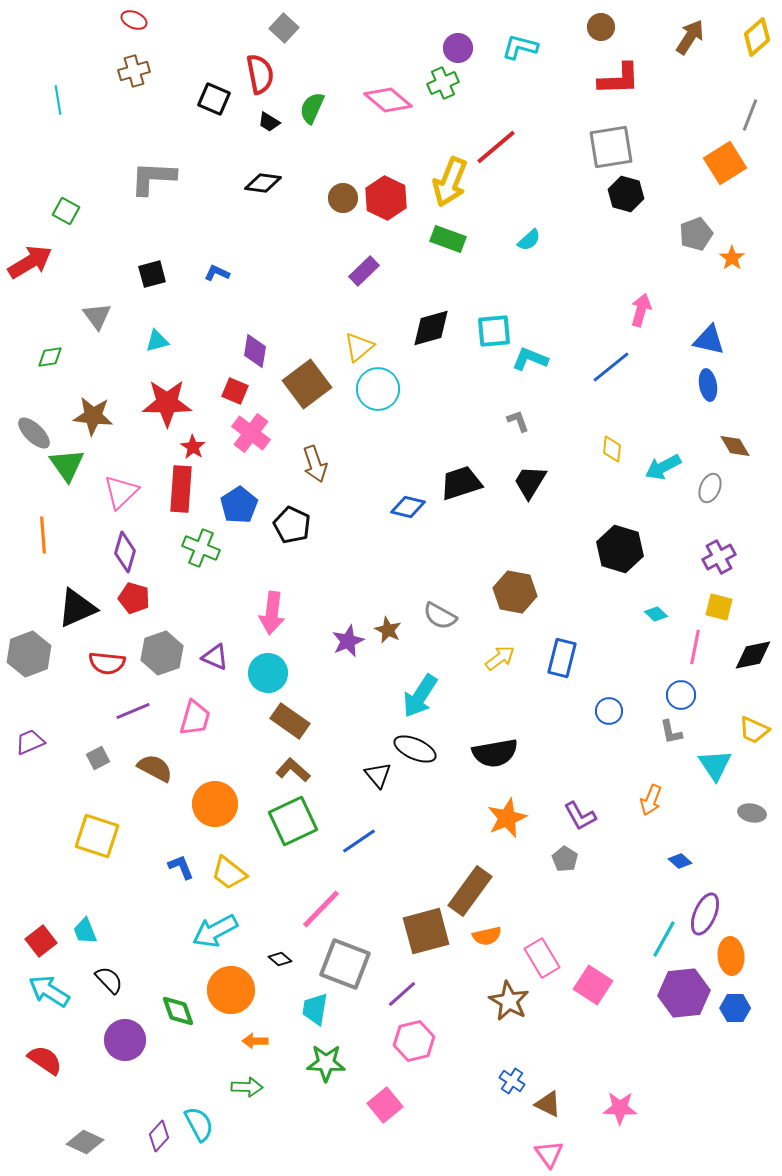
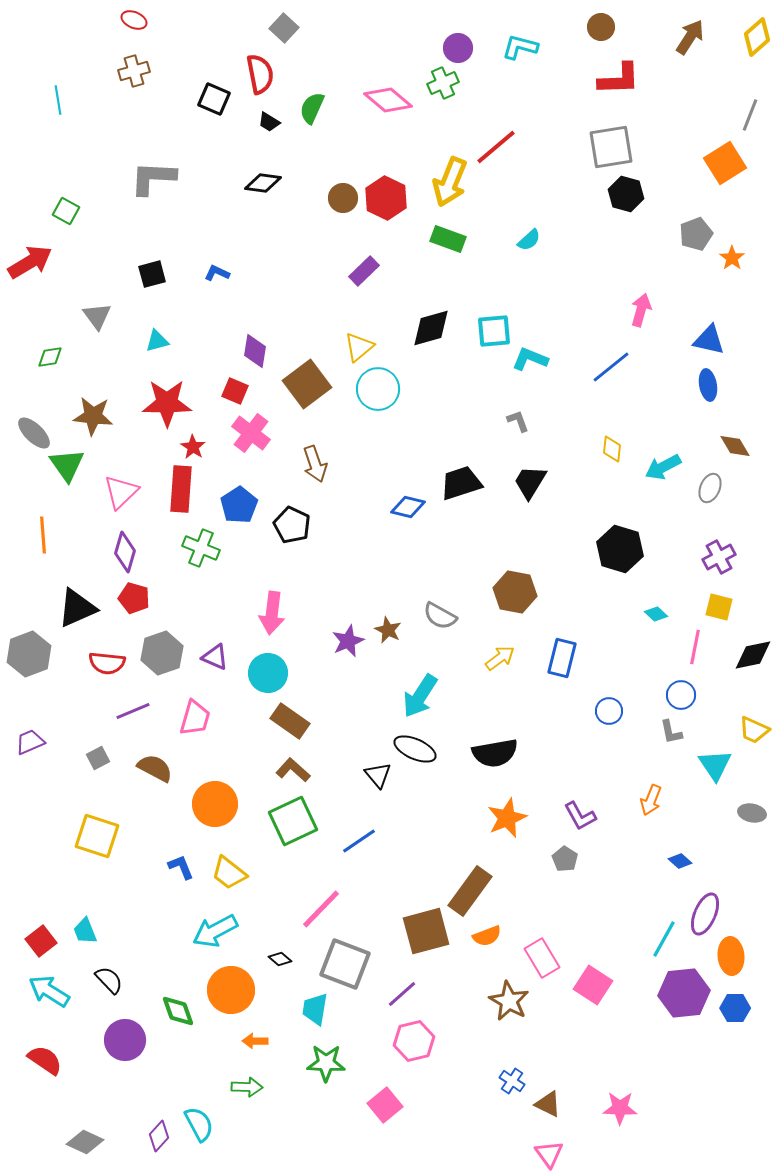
orange semicircle at (487, 936): rotated 8 degrees counterclockwise
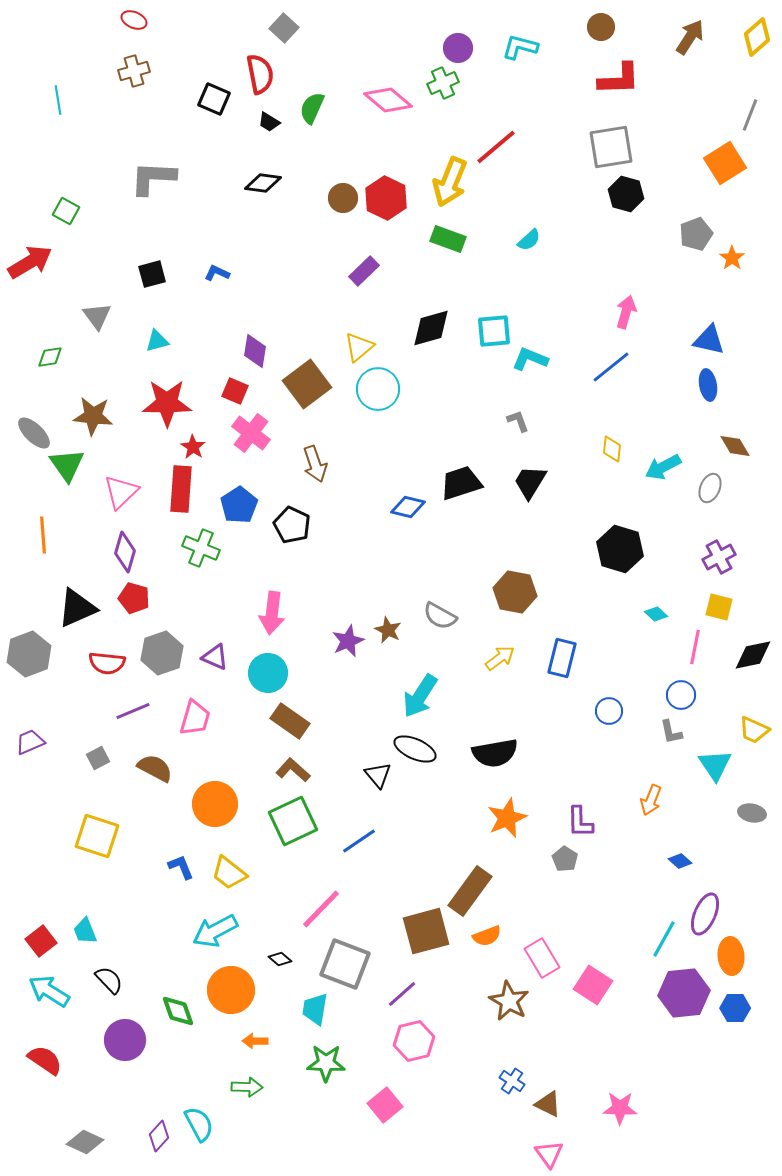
pink arrow at (641, 310): moved 15 px left, 2 px down
purple L-shape at (580, 816): moved 6 px down; rotated 28 degrees clockwise
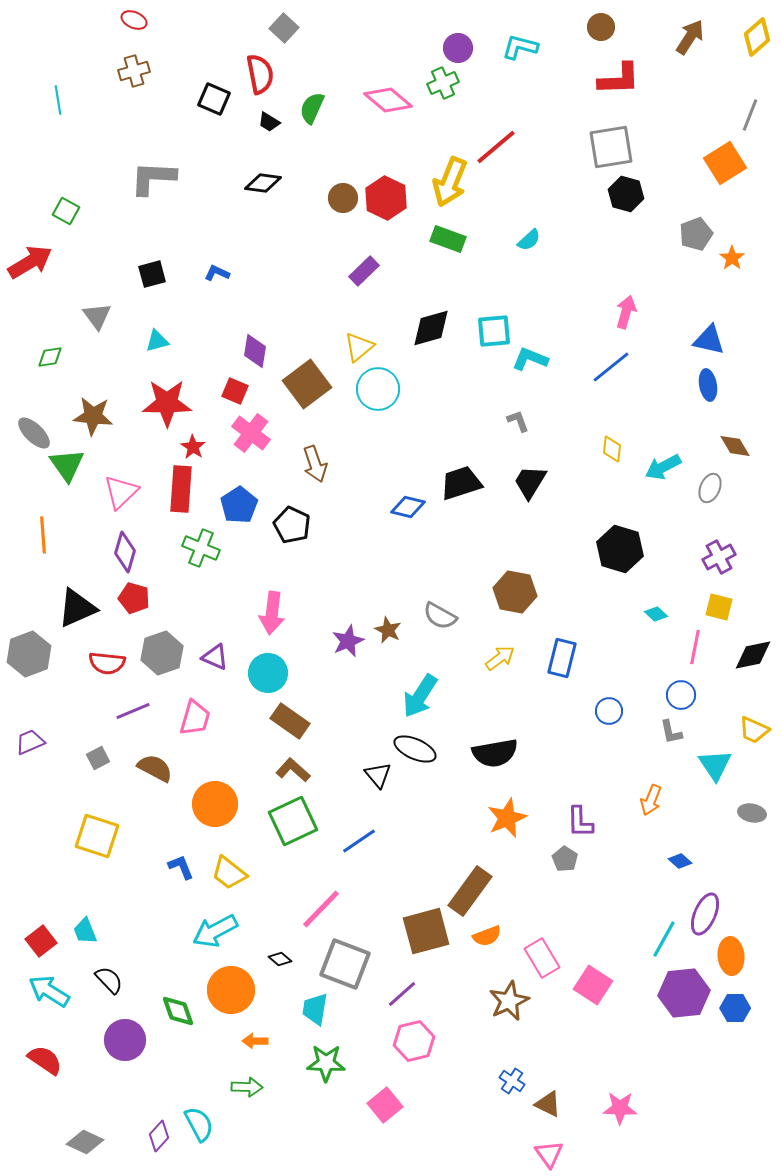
brown star at (509, 1001): rotated 18 degrees clockwise
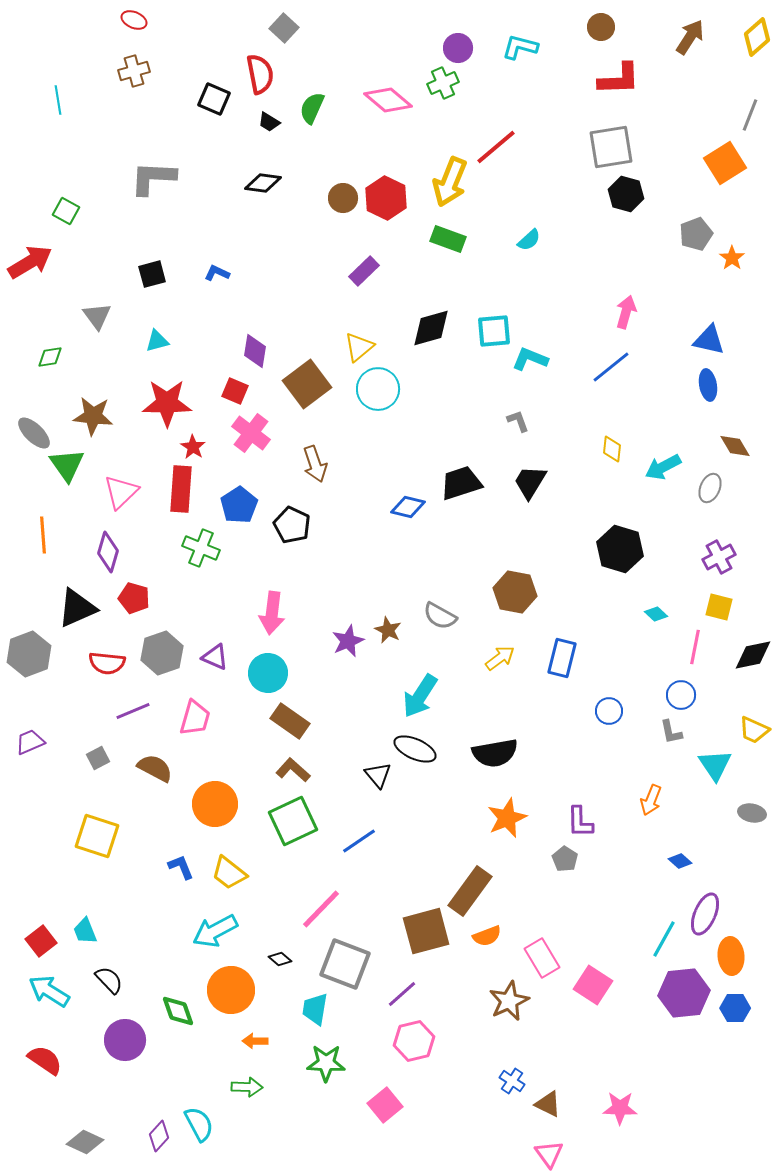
purple diamond at (125, 552): moved 17 px left
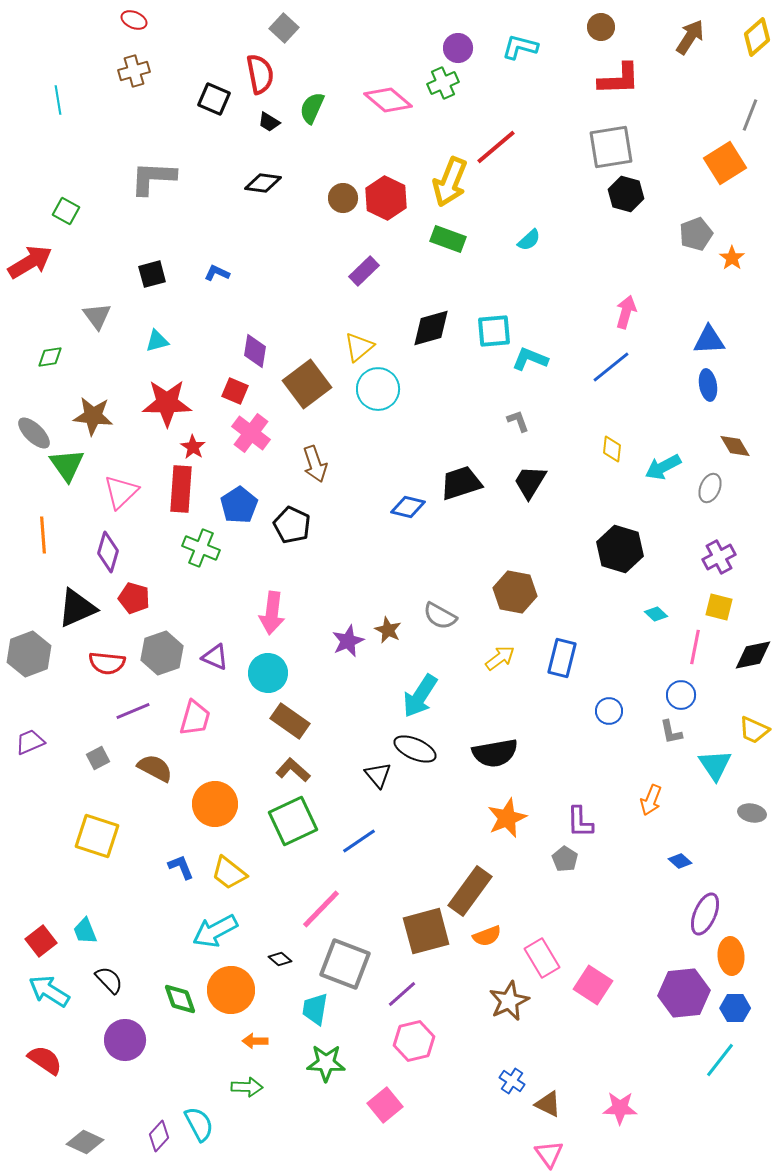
blue triangle at (709, 340): rotated 16 degrees counterclockwise
cyan line at (664, 939): moved 56 px right, 121 px down; rotated 9 degrees clockwise
green diamond at (178, 1011): moved 2 px right, 12 px up
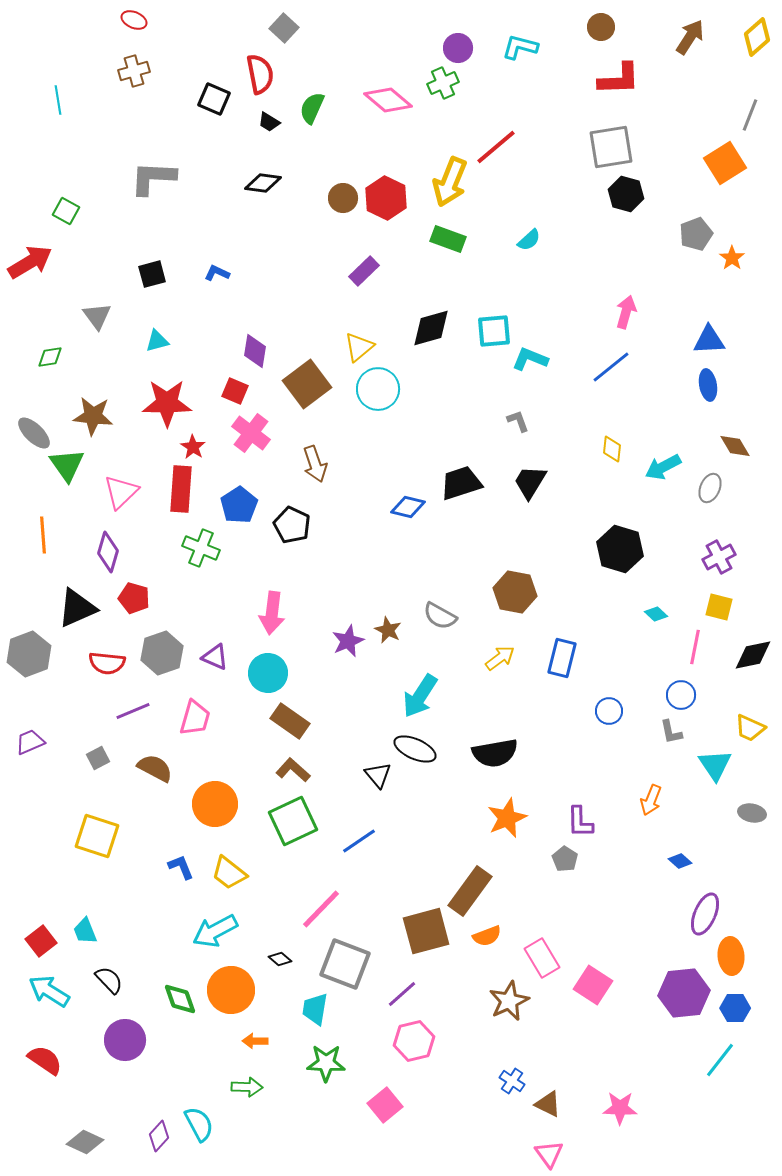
yellow trapezoid at (754, 730): moved 4 px left, 2 px up
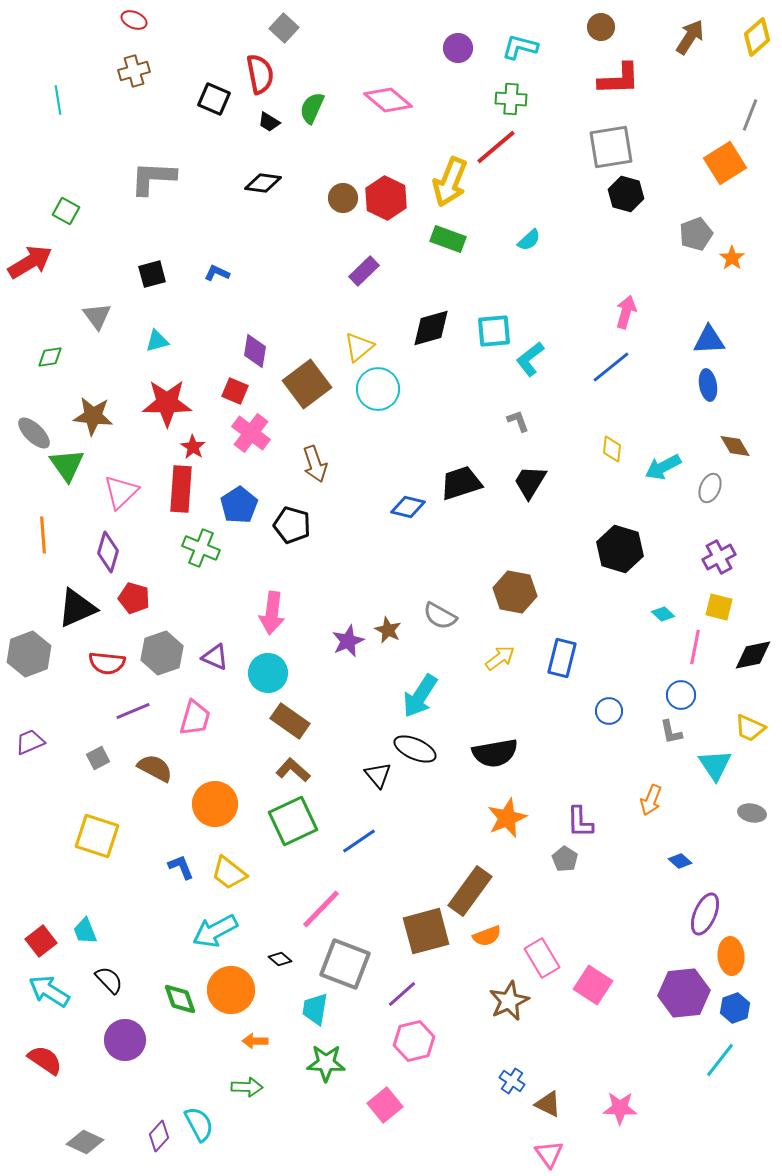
green cross at (443, 83): moved 68 px right, 16 px down; rotated 28 degrees clockwise
cyan L-shape at (530, 359): rotated 60 degrees counterclockwise
black pentagon at (292, 525): rotated 9 degrees counterclockwise
cyan diamond at (656, 614): moved 7 px right
blue hexagon at (735, 1008): rotated 20 degrees counterclockwise
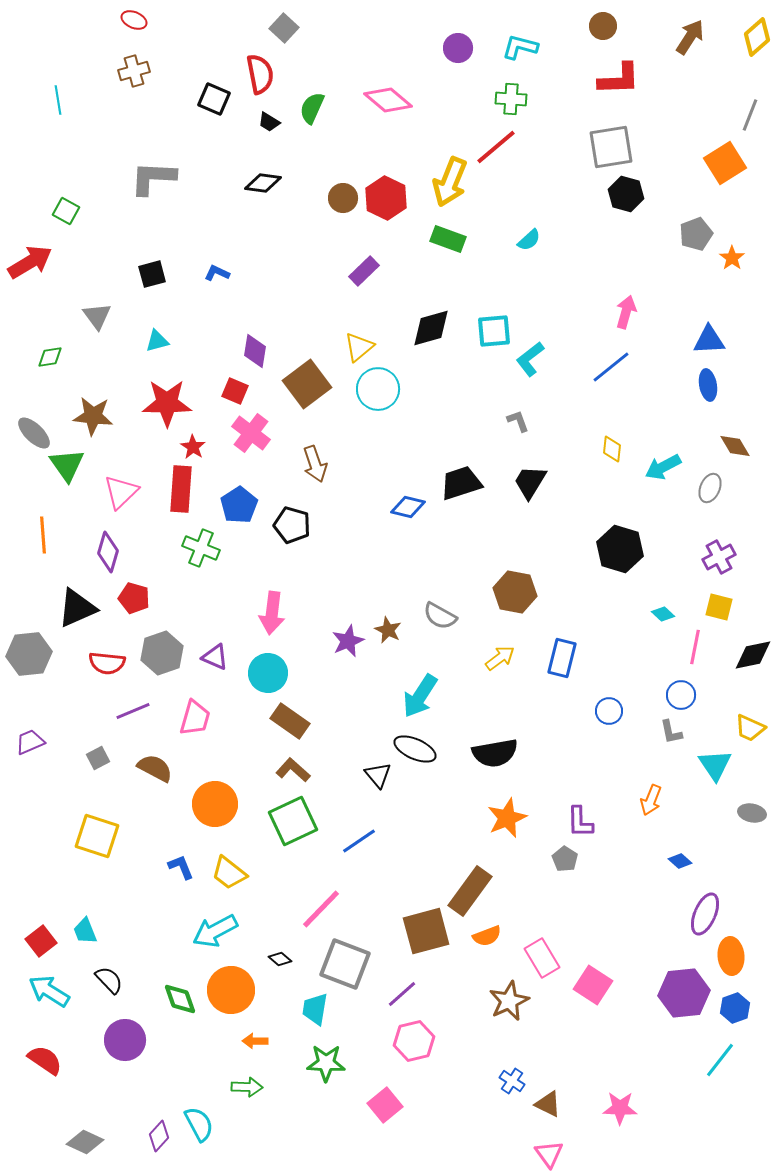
brown circle at (601, 27): moved 2 px right, 1 px up
gray hexagon at (29, 654): rotated 15 degrees clockwise
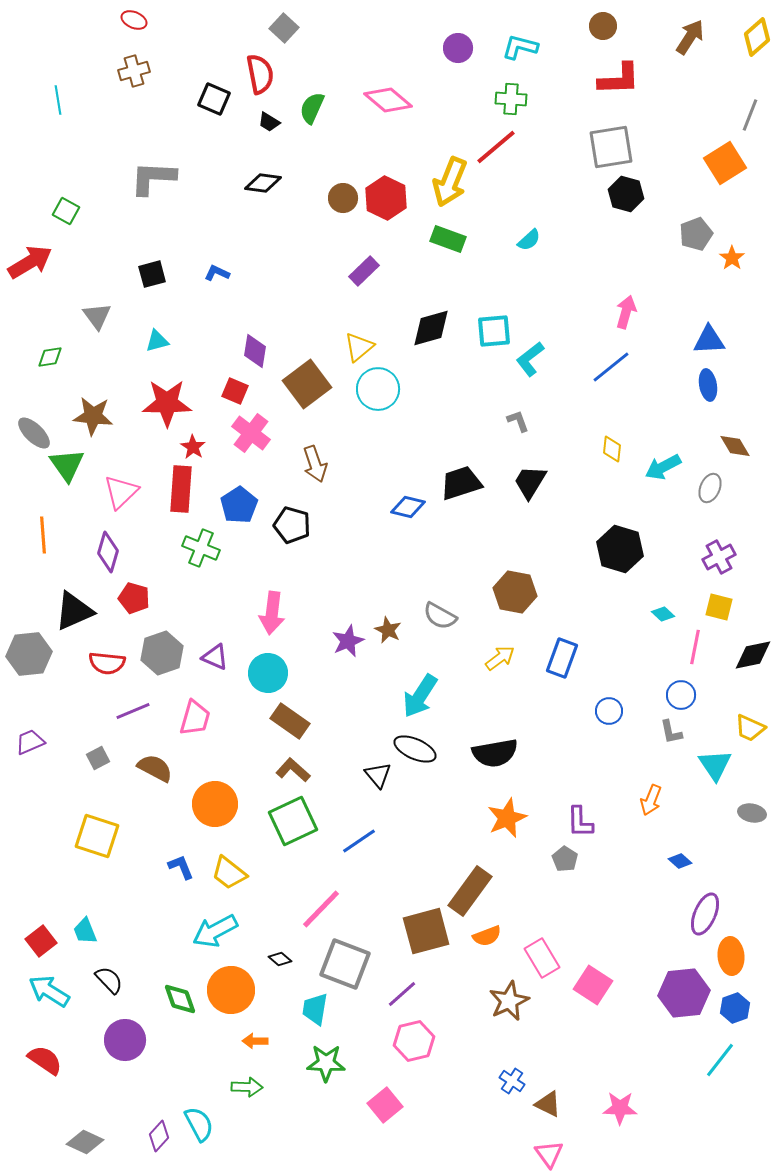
black triangle at (77, 608): moved 3 px left, 3 px down
blue rectangle at (562, 658): rotated 6 degrees clockwise
